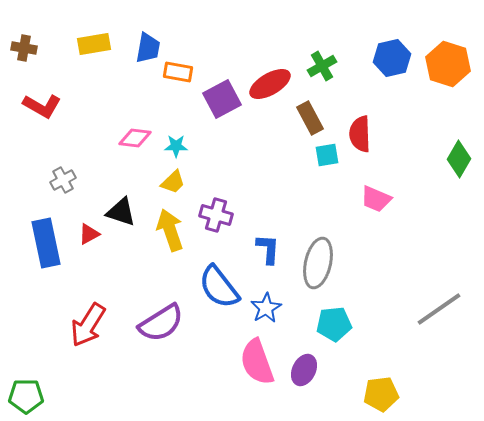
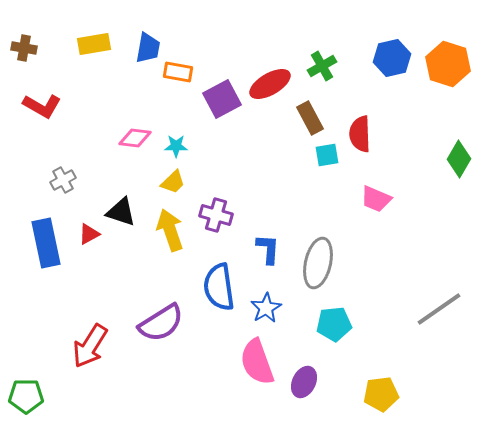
blue semicircle: rotated 30 degrees clockwise
red arrow: moved 2 px right, 21 px down
purple ellipse: moved 12 px down
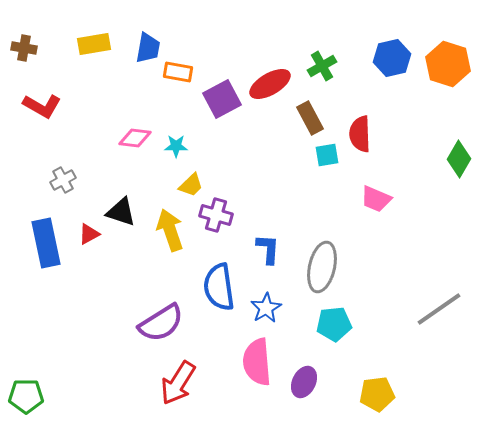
yellow trapezoid: moved 18 px right, 3 px down
gray ellipse: moved 4 px right, 4 px down
red arrow: moved 88 px right, 37 px down
pink semicircle: rotated 15 degrees clockwise
yellow pentagon: moved 4 px left
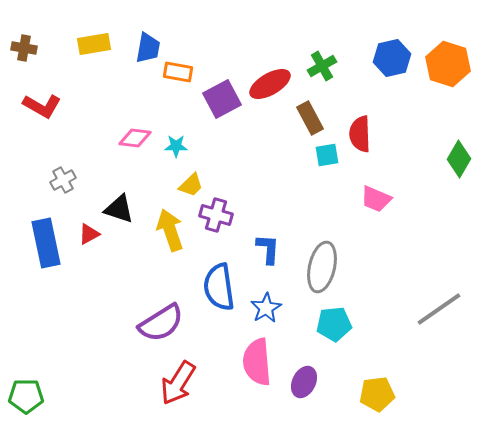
black triangle: moved 2 px left, 3 px up
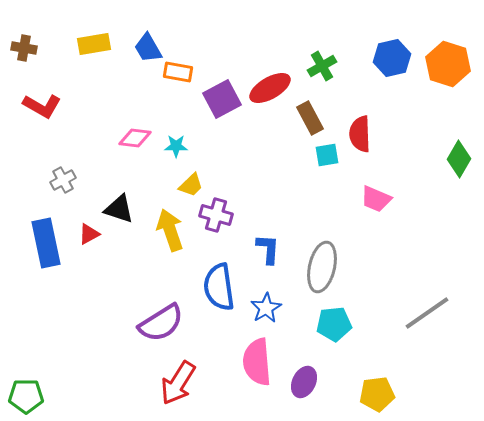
blue trapezoid: rotated 140 degrees clockwise
red ellipse: moved 4 px down
gray line: moved 12 px left, 4 px down
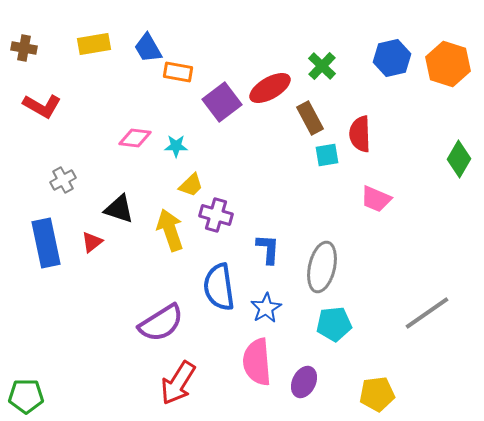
green cross: rotated 16 degrees counterclockwise
purple square: moved 3 px down; rotated 9 degrees counterclockwise
red triangle: moved 3 px right, 8 px down; rotated 10 degrees counterclockwise
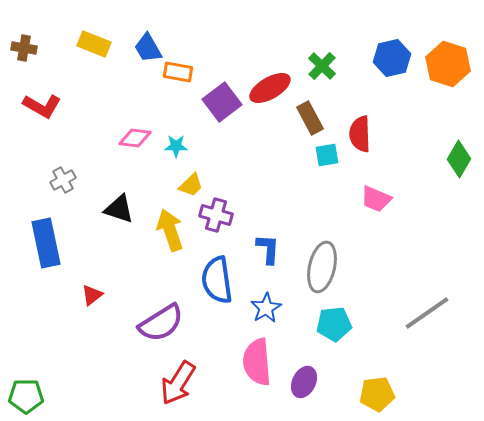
yellow rectangle: rotated 32 degrees clockwise
red triangle: moved 53 px down
blue semicircle: moved 2 px left, 7 px up
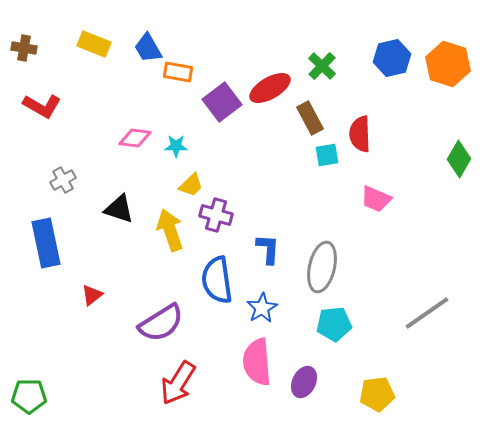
blue star: moved 4 px left
green pentagon: moved 3 px right
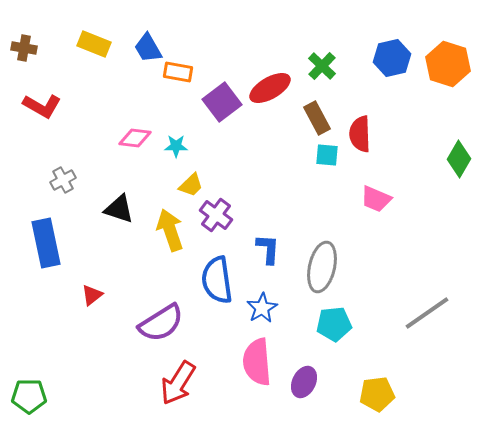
brown rectangle: moved 7 px right
cyan square: rotated 15 degrees clockwise
purple cross: rotated 20 degrees clockwise
